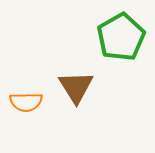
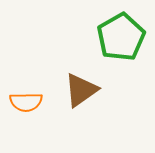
brown triangle: moved 5 px right, 3 px down; rotated 27 degrees clockwise
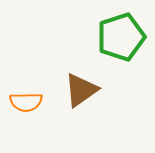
green pentagon: rotated 12 degrees clockwise
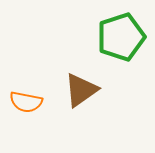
orange semicircle: rotated 12 degrees clockwise
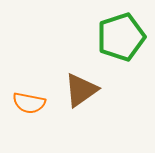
orange semicircle: moved 3 px right, 1 px down
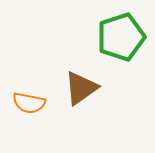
brown triangle: moved 2 px up
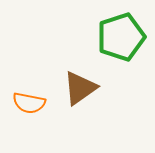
brown triangle: moved 1 px left
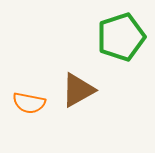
brown triangle: moved 2 px left, 2 px down; rotated 6 degrees clockwise
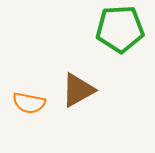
green pentagon: moved 1 px left, 8 px up; rotated 15 degrees clockwise
